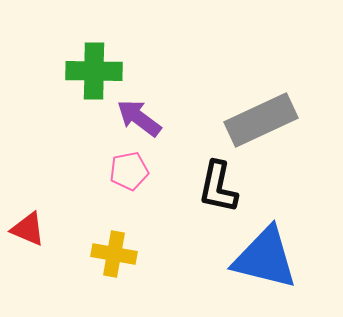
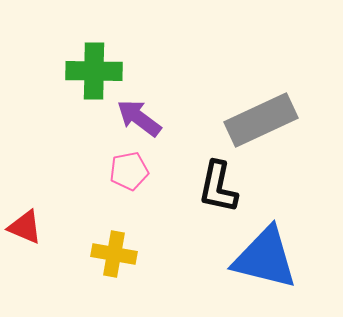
red triangle: moved 3 px left, 2 px up
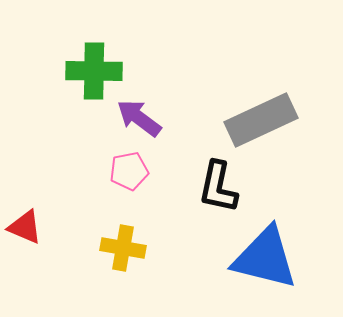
yellow cross: moved 9 px right, 6 px up
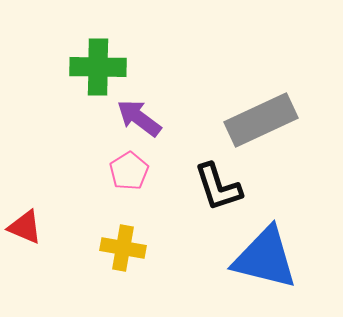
green cross: moved 4 px right, 4 px up
pink pentagon: rotated 21 degrees counterclockwise
black L-shape: rotated 30 degrees counterclockwise
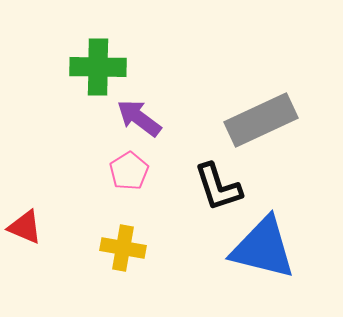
blue triangle: moved 2 px left, 10 px up
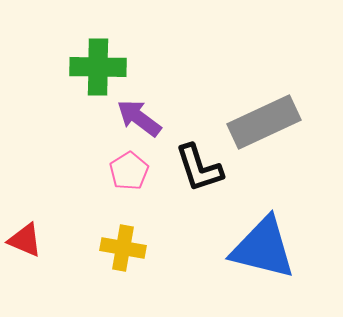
gray rectangle: moved 3 px right, 2 px down
black L-shape: moved 19 px left, 19 px up
red triangle: moved 13 px down
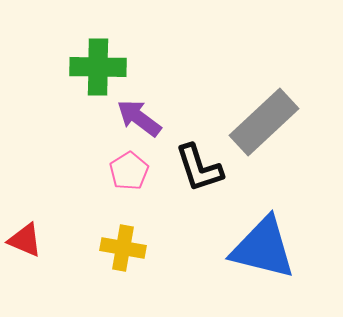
gray rectangle: rotated 18 degrees counterclockwise
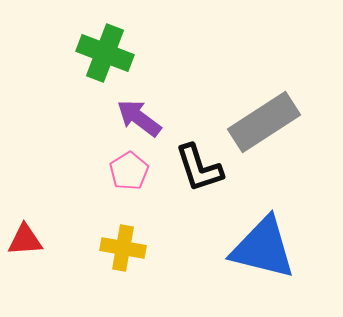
green cross: moved 7 px right, 14 px up; rotated 20 degrees clockwise
gray rectangle: rotated 10 degrees clockwise
red triangle: rotated 27 degrees counterclockwise
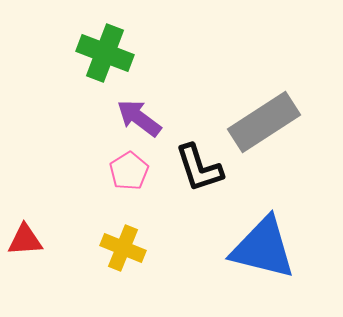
yellow cross: rotated 12 degrees clockwise
